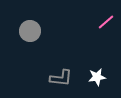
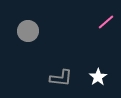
gray circle: moved 2 px left
white star: moved 1 px right; rotated 24 degrees counterclockwise
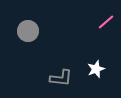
white star: moved 2 px left, 8 px up; rotated 12 degrees clockwise
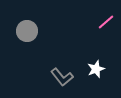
gray circle: moved 1 px left
gray L-shape: moved 1 px right, 1 px up; rotated 45 degrees clockwise
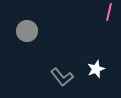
pink line: moved 3 px right, 10 px up; rotated 36 degrees counterclockwise
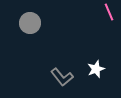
pink line: rotated 36 degrees counterclockwise
gray circle: moved 3 px right, 8 px up
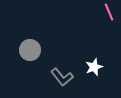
gray circle: moved 27 px down
white star: moved 2 px left, 2 px up
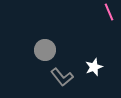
gray circle: moved 15 px right
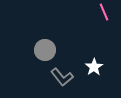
pink line: moved 5 px left
white star: rotated 12 degrees counterclockwise
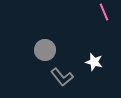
white star: moved 5 px up; rotated 24 degrees counterclockwise
